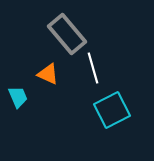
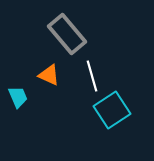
white line: moved 1 px left, 8 px down
orange triangle: moved 1 px right, 1 px down
cyan square: rotated 6 degrees counterclockwise
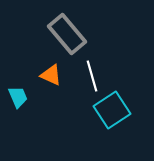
orange triangle: moved 2 px right
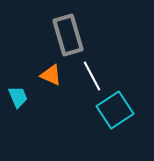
gray rectangle: moved 1 px right, 1 px down; rotated 24 degrees clockwise
white line: rotated 12 degrees counterclockwise
cyan square: moved 3 px right
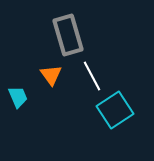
orange triangle: rotated 30 degrees clockwise
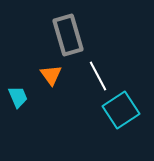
white line: moved 6 px right
cyan square: moved 6 px right
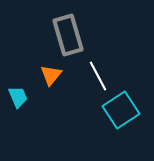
orange triangle: rotated 15 degrees clockwise
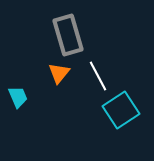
orange triangle: moved 8 px right, 2 px up
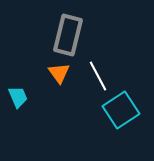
gray rectangle: rotated 30 degrees clockwise
orange triangle: rotated 15 degrees counterclockwise
